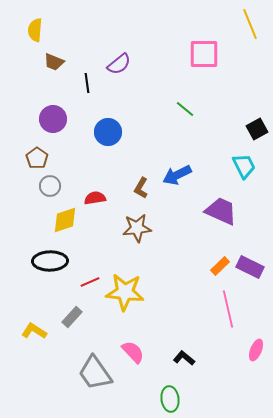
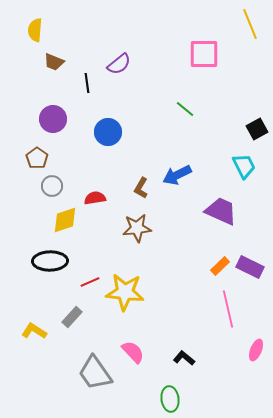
gray circle: moved 2 px right
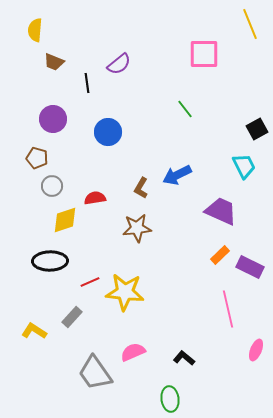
green line: rotated 12 degrees clockwise
brown pentagon: rotated 20 degrees counterclockwise
orange rectangle: moved 11 px up
pink semicircle: rotated 70 degrees counterclockwise
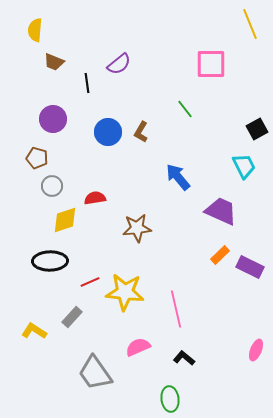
pink square: moved 7 px right, 10 px down
blue arrow: moved 1 px right, 2 px down; rotated 76 degrees clockwise
brown L-shape: moved 56 px up
pink line: moved 52 px left
pink semicircle: moved 5 px right, 5 px up
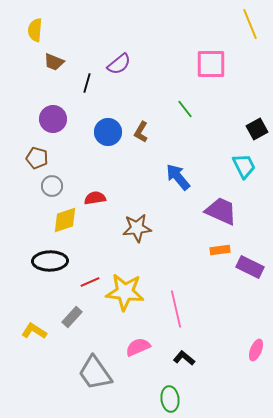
black line: rotated 24 degrees clockwise
orange rectangle: moved 5 px up; rotated 36 degrees clockwise
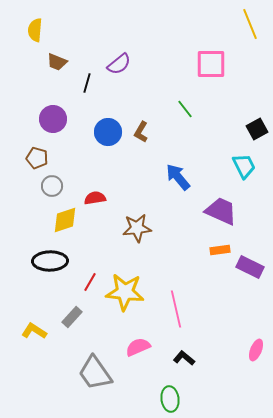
brown trapezoid: moved 3 px right
red line: rotated 36 degrees counterclockwise
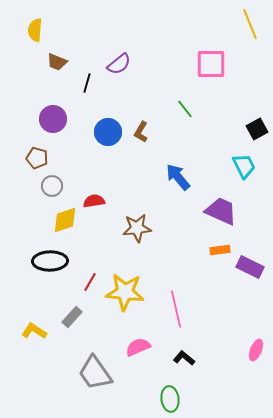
red semicircle: moved 1 px left, 3 px down
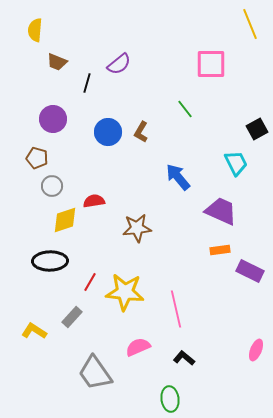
cyan trapezoid: moved 8 px left, 3 px up
purple rectangle: moved 4 px down
